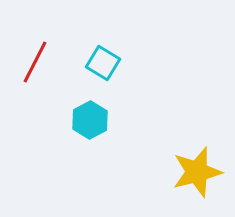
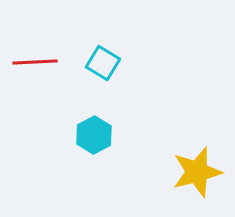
red line: rotated 60 degrees clockwise
cyan hexagon: moved 4 px right, 15 px down
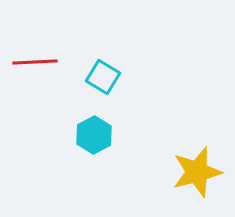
cyan square: moved 14 px down
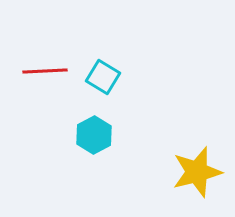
red line: moved 10 px right, 9 px down
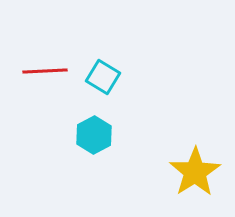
yellow star: moved 2 px left; rotated 18 degrees counterclockwise
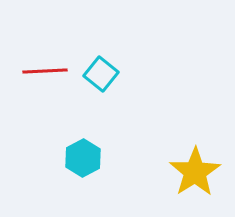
cyan square: moved 2 px left, 3 px up; rotated 8 degrees clockwise
cyan hexagon: moved 11 px left, 23 px down
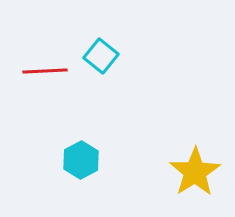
cyan square: moved 18 px up
cyan hexagon: moved 2 px left, 2 px down
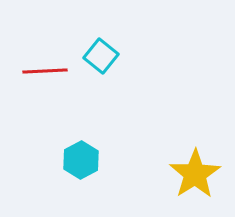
yellow star: moved 2 px down
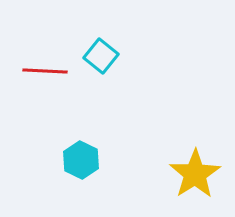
red line: rotated 6 degrees clockwise
cyan hexagon: rotated 6 degrees counterclockwise
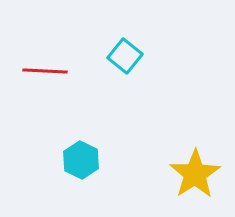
cyan square: moved 24 px right
